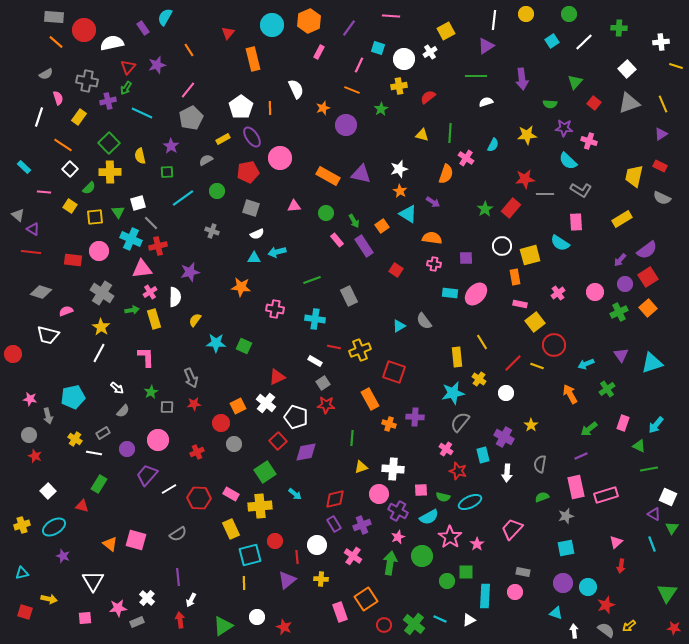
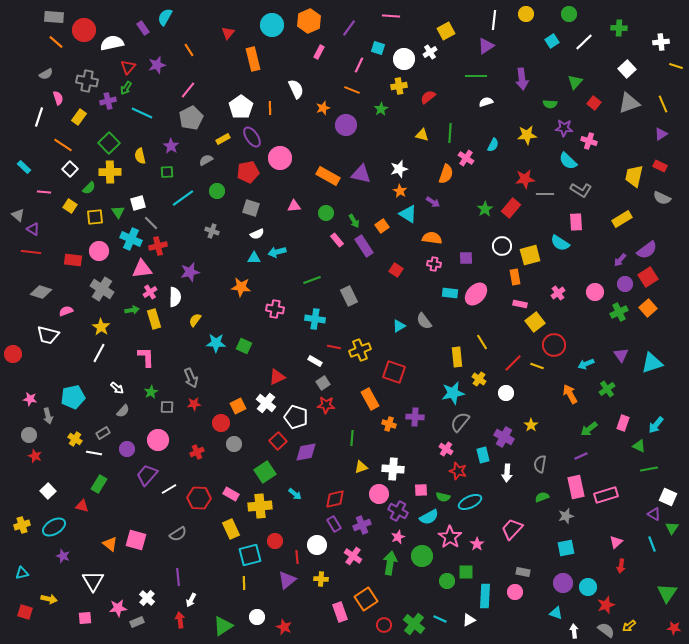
gray cross at (102, 293): moved 4 px up
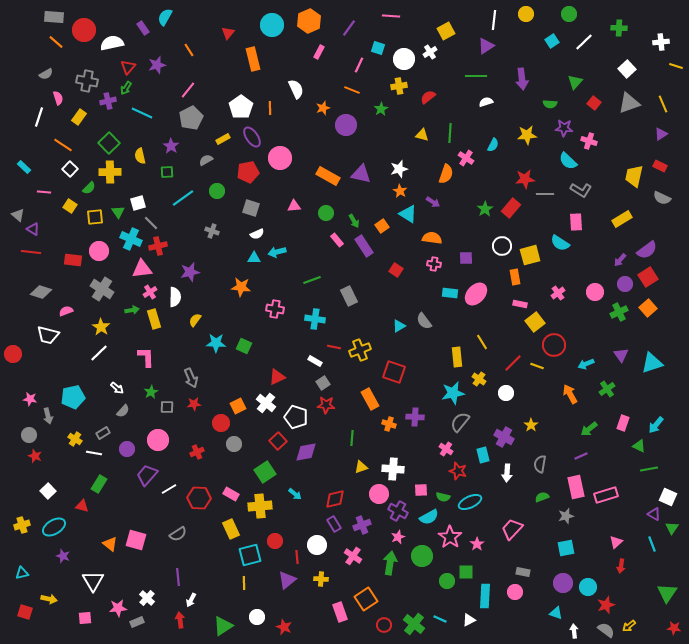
white line at (99, 353): rotated 18 degrees clockwise
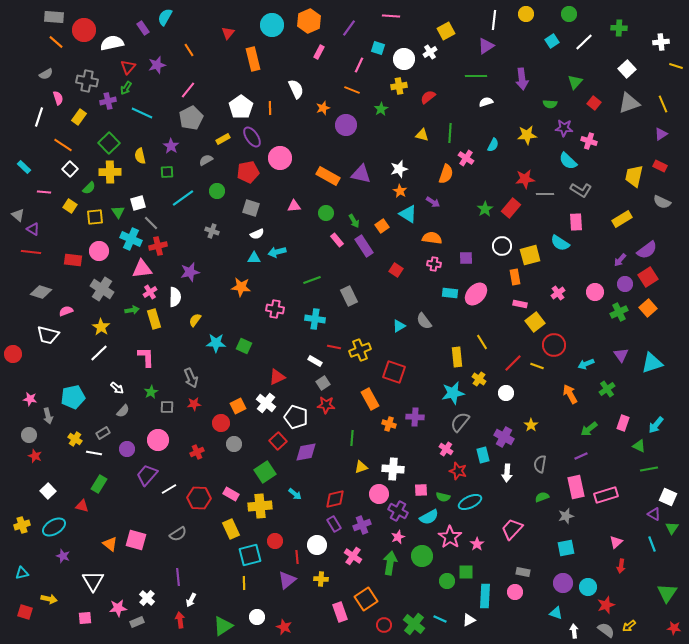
gray semicircle at (662, 198): moved 4 px down
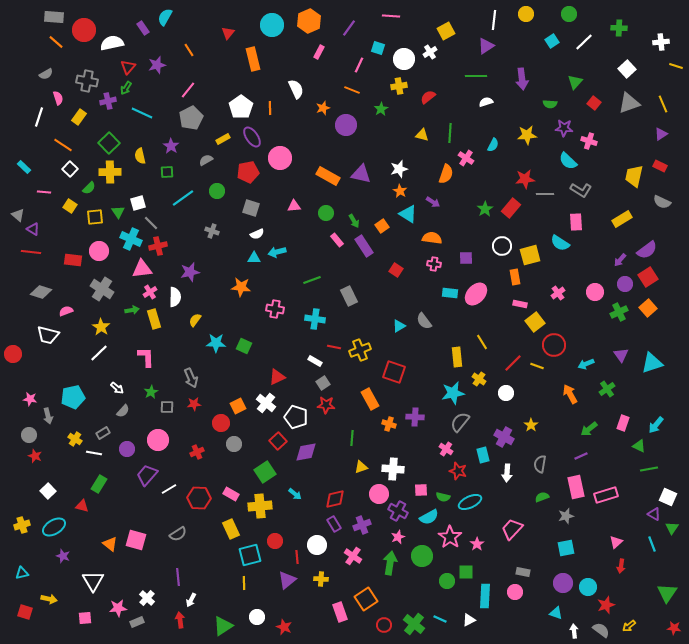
gray semicircle at (606, 630): moved 5 px left
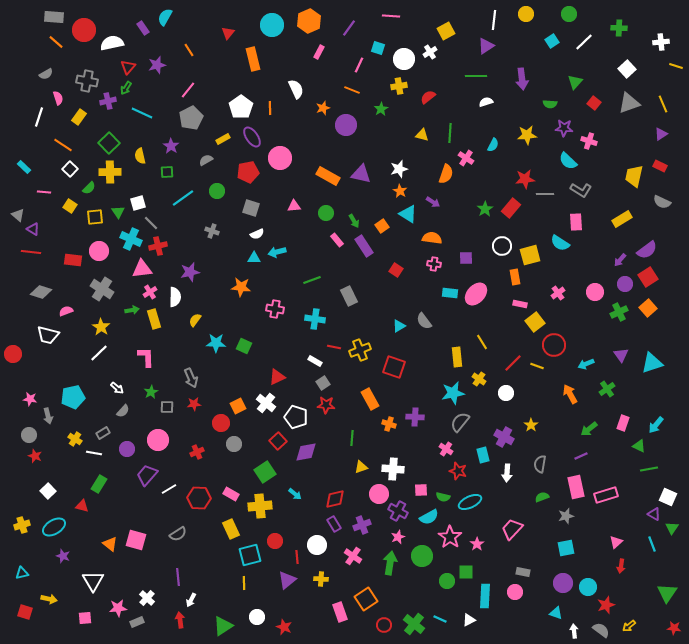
red square at (394, 372): moved 5 px up
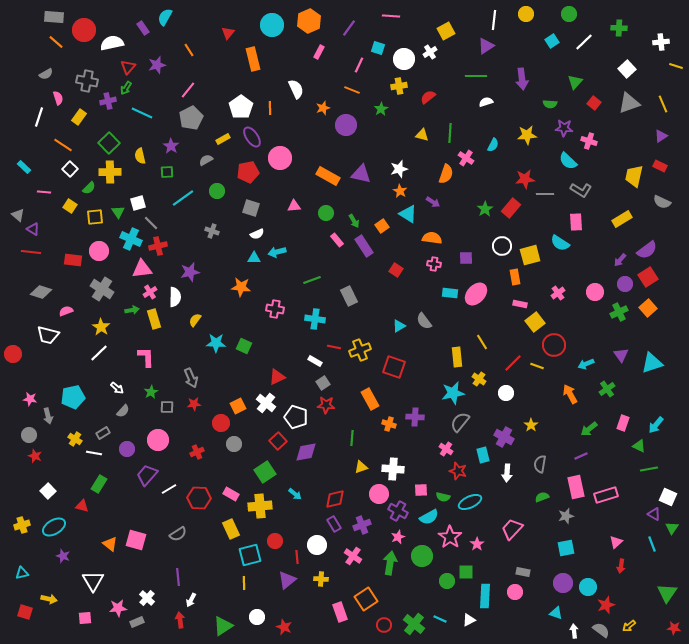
purple triangle at (661, 134): moved 2 px down
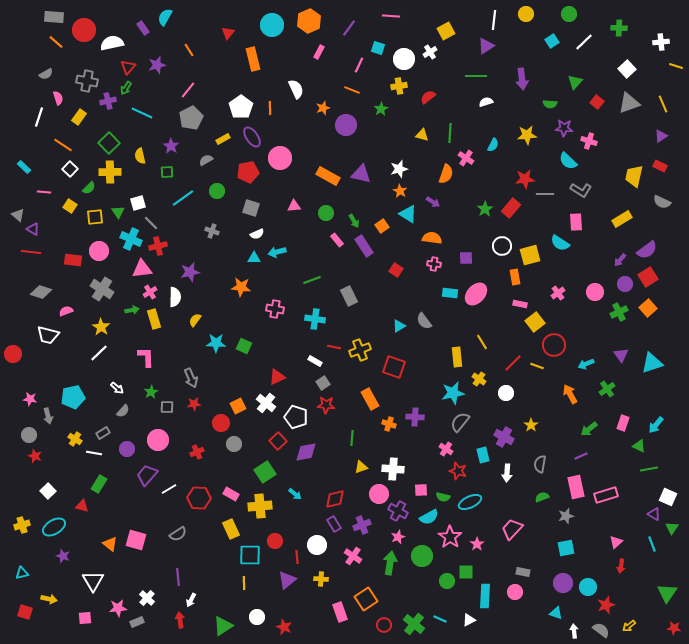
red square at (594, 103): moved 3 px right, 1 px up
cyan square at (250, 555): rotated 15 degrees clockwise
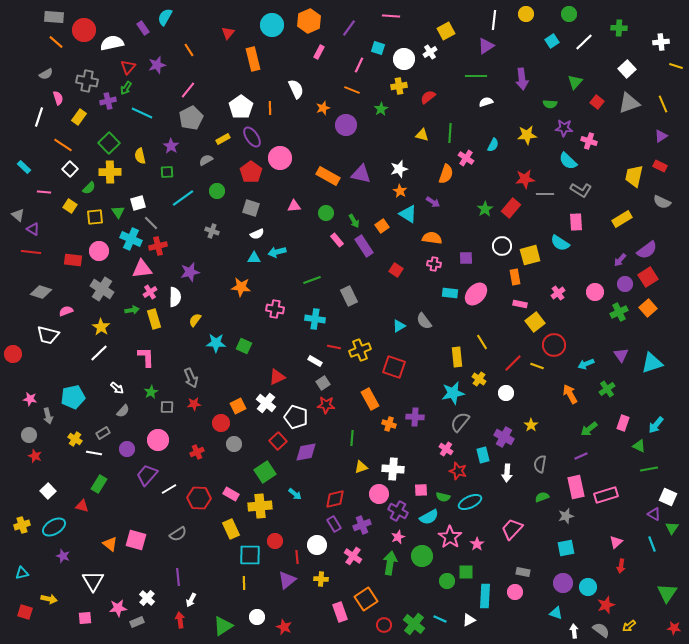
red pentagon at (248, 172): moved 3 px right; rotated 25 degrees counterclockwise
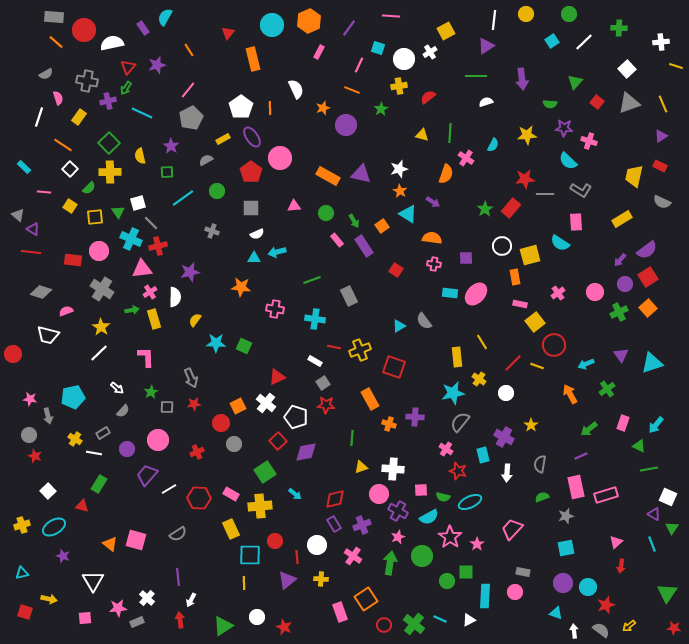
gray square at (251, 208): rotated 18 degrees counterclockwise
